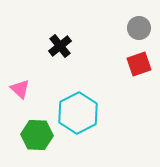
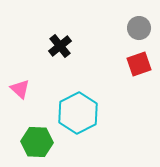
green hexagon: moved 7 px down
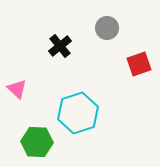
gray circle: moved 32 px left
pink triangle: moved 3 px left
cyan hexagon: rotated 9 degrees clockwise
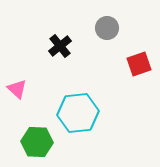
cyan hexagon: rotated 12 degrees clockwise
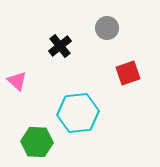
red square: moved 11 px left, 9 px down
pink triangle: moved 8 px up
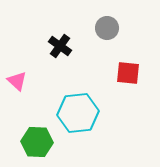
black cross: rotated 15 degrees counterclockwise
red square: rotated 25 degrees clockwise
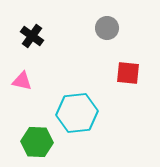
black cross: moved 28 px left, 10 px up
pink triangle: moved 5 px right; rotated 30 degrees counterclockwise
cyan hexagon: moved 1 px left
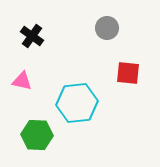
cyan hexagon: moved 10 px up
green hexagon: moved 7 px up
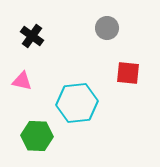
green hexagon: moved 1 px down
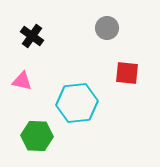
red square: moved 1 px left
